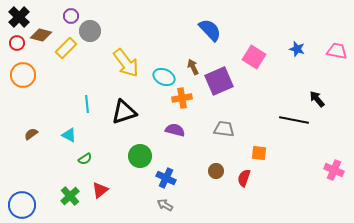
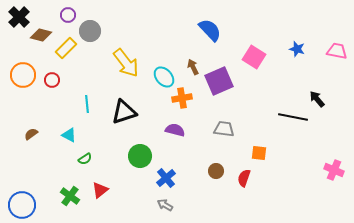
purple circle: moved 3 px left, 1 px up
red circle: moved 35 px right, 37 px down
cyan ellipse: rotated 25 degrees clockwise
black line: moved 1 px left, 3 px up
blue cross: rotated 24 degrees clockwise
green cross: rotated 12 degrees counterclockwise
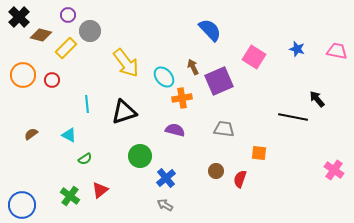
pink cross: rotated 12 degrees clockwise
red semicircle: moved 4 px left, 1 px down
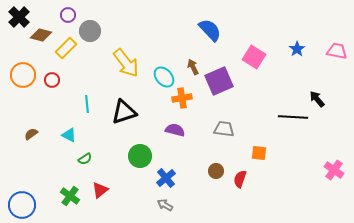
blue star: rotated 21 degrees clockwise
black line: rotated 8 degrees counterclockwise
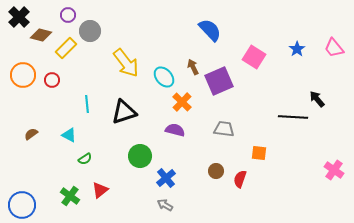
pink trapezoid: moved 3 px left, 3 px up; rotated 140 degrees counterclockwise
orange cross: moved 4 px down; rotated 36 degrees counterclockwise
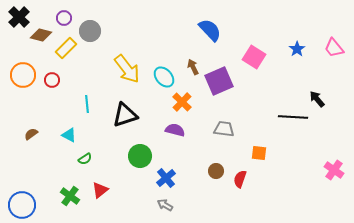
purple circle: moved 4 px left, 3 px down
yellow arrow: moved 1 px right, 6 px down
black triangle: moved 1 px right, 3 px down
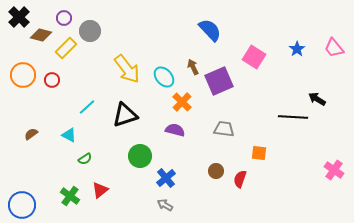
black arrow: rotated 18 degrees counterclockwise
cyan line: moved 3 px down; rotated 54 degrees clockwise
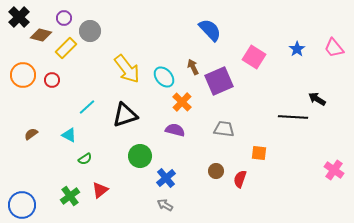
green cross: rotated 18 degrees clockwise
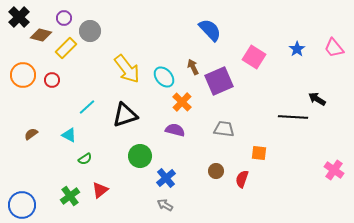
red semicircle: moved 2 px right
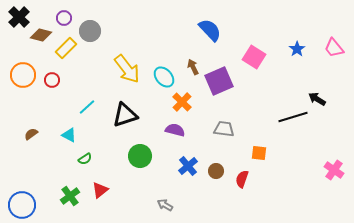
black line: rotated 20 degrees counterclockwise
blue cross: moved 22 px right, 12 px up
